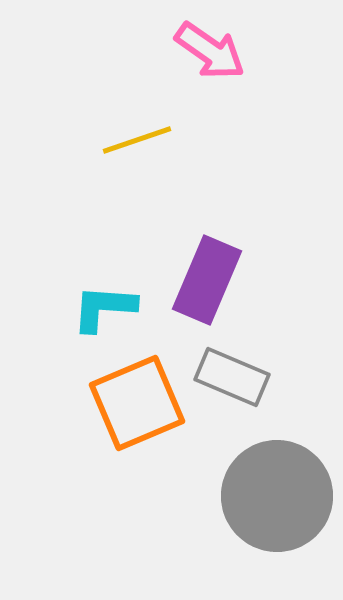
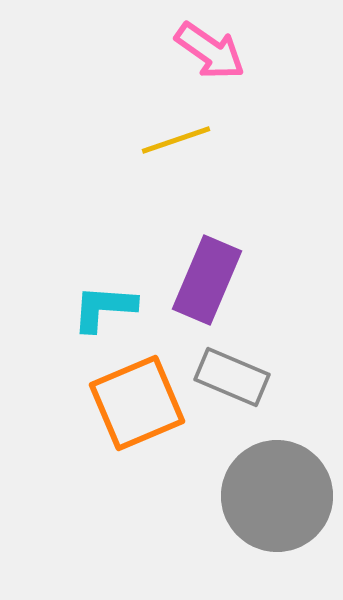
yellow line: moved 39 px right
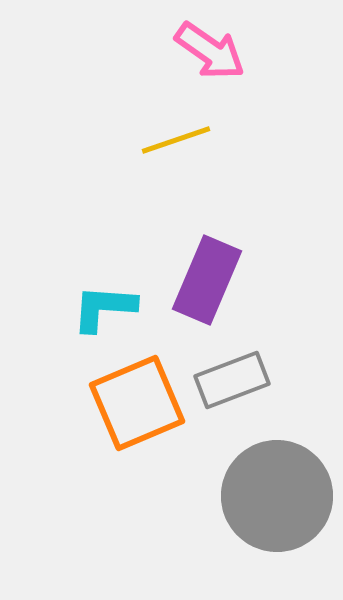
gray rectangle: moved 3 px down; rotated 44 degrees counterclockwise
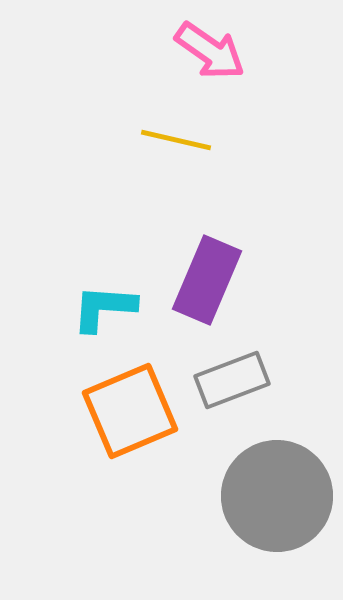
yellow line: rotated 32 degrees clockwise
orange square: moved 7 px left, 8 px down
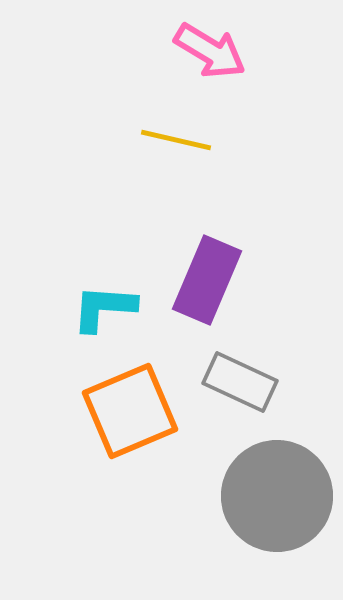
pink arrow: rotated 4 degrees counterclockwise
gray rectangle: moved 8 px right, 2 px down; rotated 46 degrees clockwise
